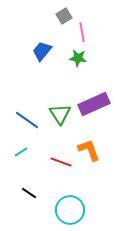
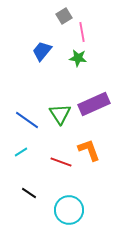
cyan circle: moved 1 px left
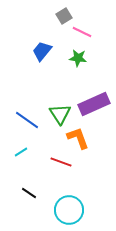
pink line: rotated 54 degrees counterclockwise
orange L-shape: moved 11 px left, 12 px up
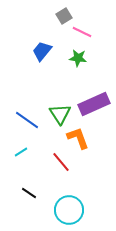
red line: rotated 30 degrees clockwise
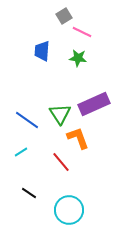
blue trapezoid: rotated 35 degrees counterclockwise
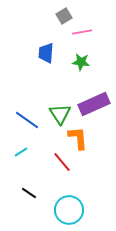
pink line: rotated 36 degrees counterclockwise
blue trapezoid: moved 4 px right, 2 px down
green star: moved 3 px right, 4 px down
orange L-shape: rotated 15 degrees clockwise
red line: moved 1 px right
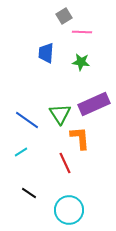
pink line: rotated 12 degrees clockwise
orange L-shape: moved 2 px right
red line: moved 3 px right, 1 px down; rotated 15 degrees clockwise
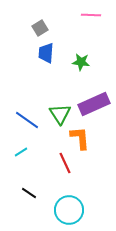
gray square: moved 24 px left, 12 px down
pink line: moved 9 px right, 17 px up
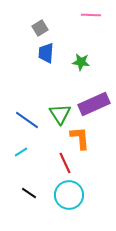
cyan circle: moved 15 px up
